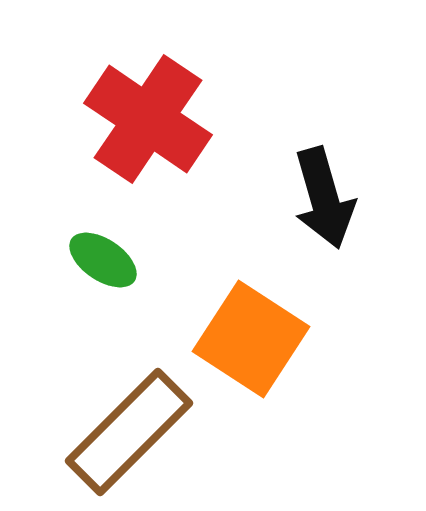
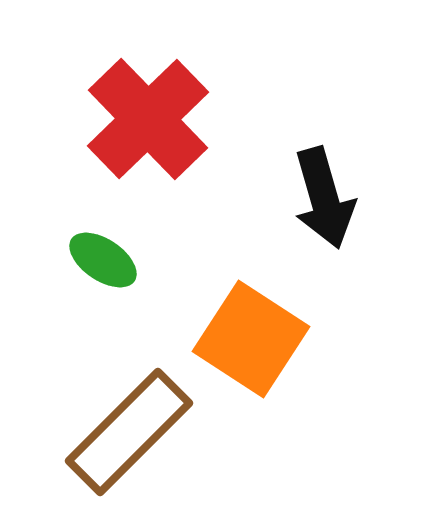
red cross: rotated 12 degrees clockwise
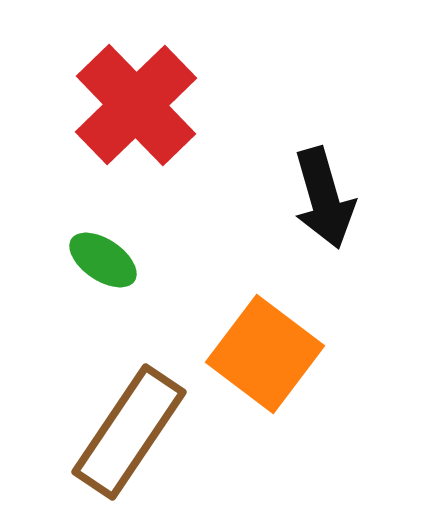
red cross: moved 12 px left, 14 px up
orange square: moved 14 px right, 15 px down; rotated 4 degrees clockwise
brown rectangle: rotated 11 degrees counterclockwise
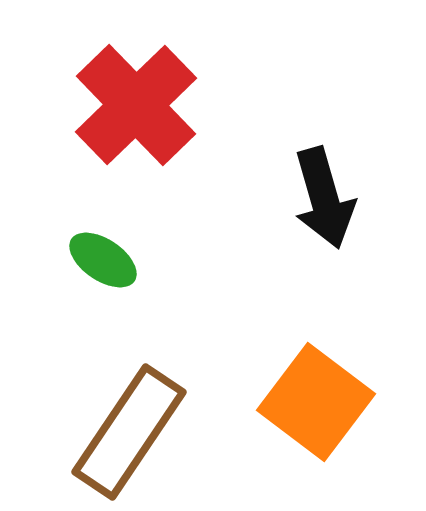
orange square: moved 51 px right, 48 px down
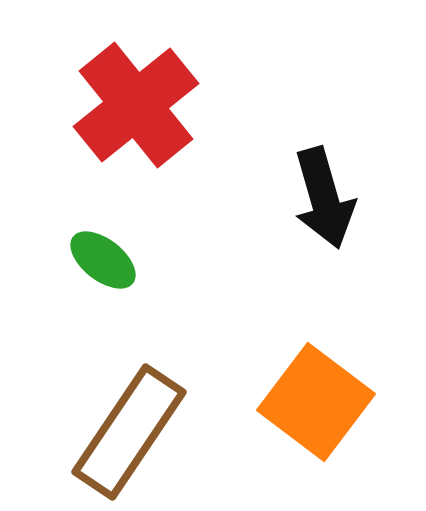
red cross: rotated 5 degrees clockwise
green ellipse: rotated 4 degrees clockwise
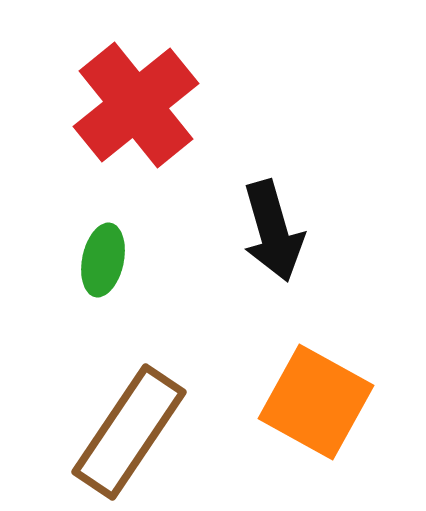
black arrow: moved 51 px left, 33 px down
green ellipse: rotated 64 degrees clockwise
orange square: rotated 8 degrees counterclockwise
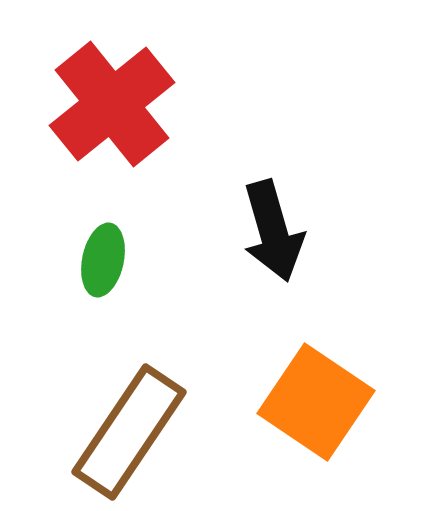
red cross: moved 24 px left, 1 px up
orange square: rotated 5 degrees clockwise
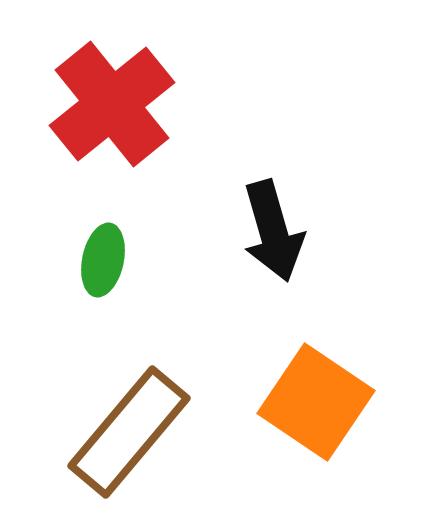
brown rectangle: rotated 6 degrees clockwise
